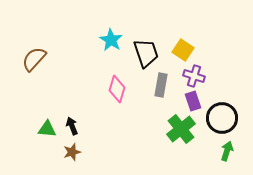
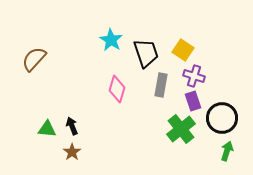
brown star: rotated 18 degrees counterclockwise
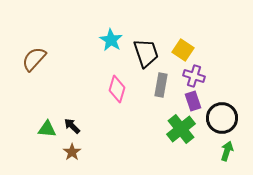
black arrow: rotated 24 degrees counterclockwise
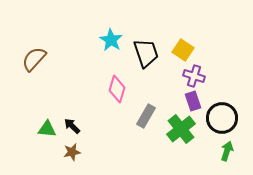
gray rectangle: moved 15 px left, 31 px down; rotated 20 degrees clockwise
brown star: rotated 24 degrees clockwise
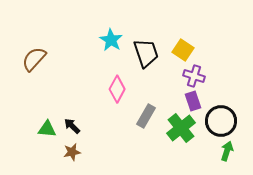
pink diamond: rotated 12 degrees clockwise
black circle: moved 1 px left, 3 px down
green cross: moved 1 px up
